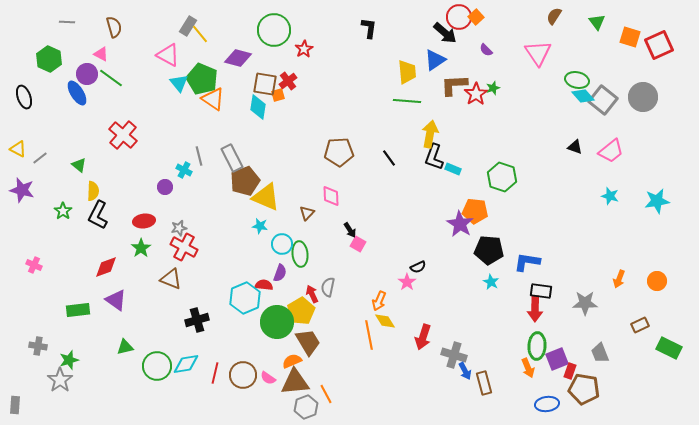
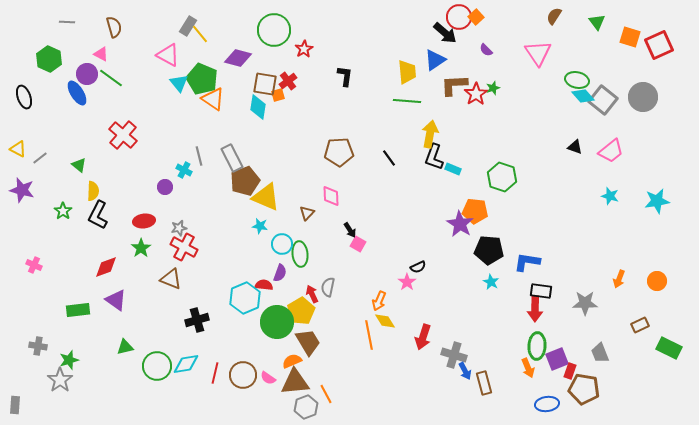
black L-shape at (369, 28): moved 24 px left, 48 px down
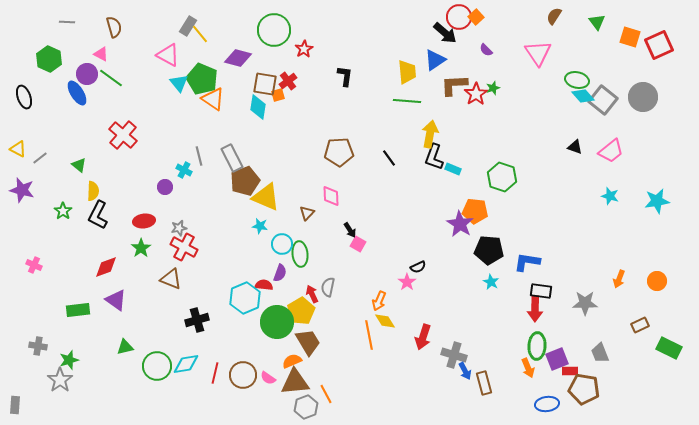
red rectangle at (570, 371): rotated 70 degrees clockwise
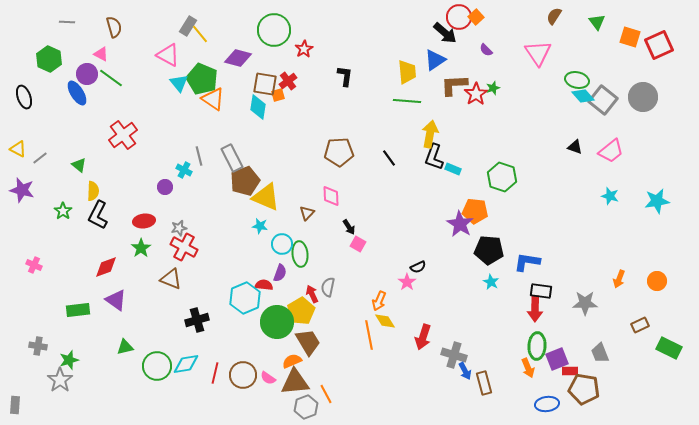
red cross at (123, 135): rotated 12 degrees clockwise
black arrow at (350, 230): moved 1 px left, 3 px up
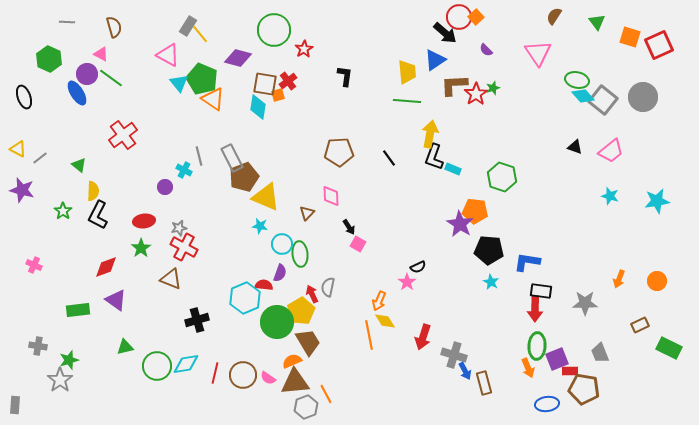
brown pentagon at (245, 181): moved 1 px left, 4 px up
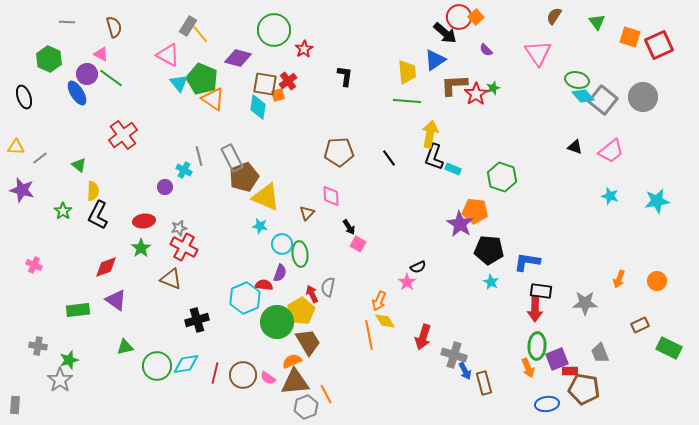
yellow triangle at (18, 149): moved 2 px left, 2 px up; rotated 24 degrees counterclockwise
